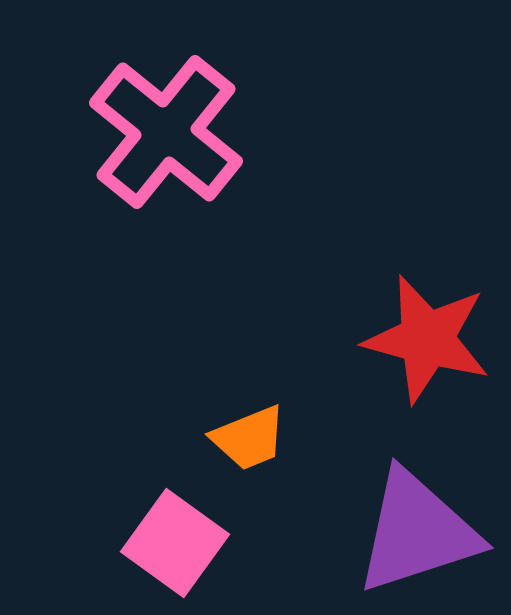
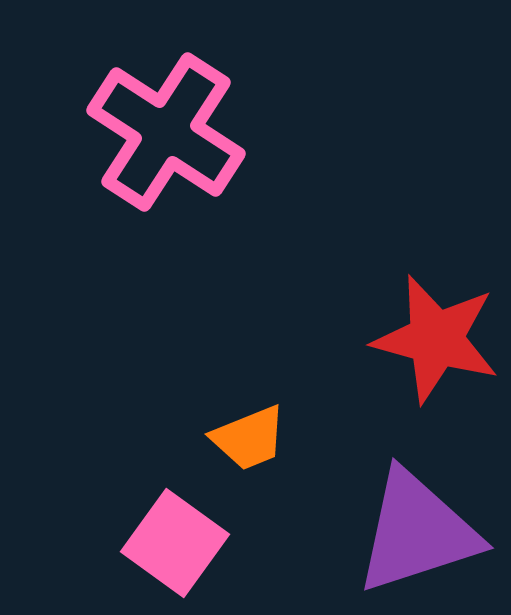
pink cross: rotated 6 degrees counterclockwise
red star: moved 9 px right
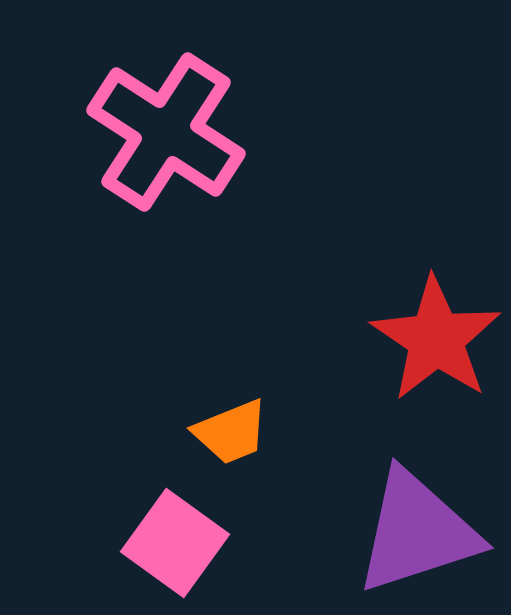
red star: rotated 19 degrees clockwise
orange trapezoid: moved 18 px left, 6 px up
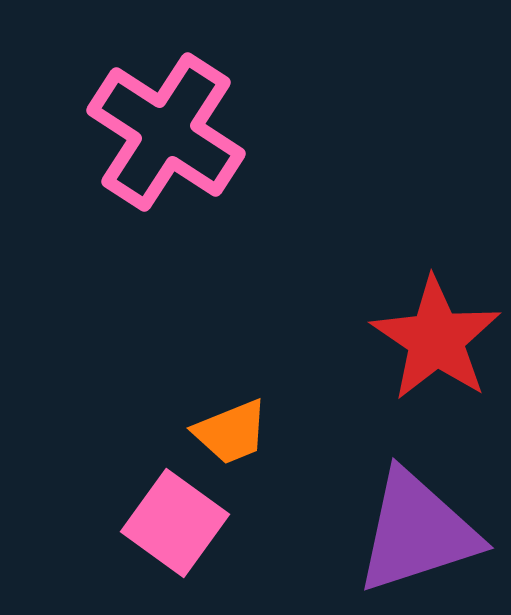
pink square: moved 20 px up
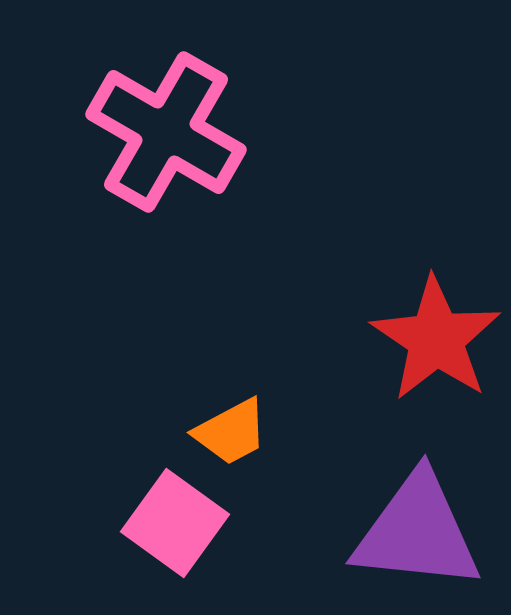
pink cross: rotated 3 degrees counterclockwise
orange trapezoid: rotated 6 degrees counterclockwise
purple triangle: rotated 24 degrees clockwise
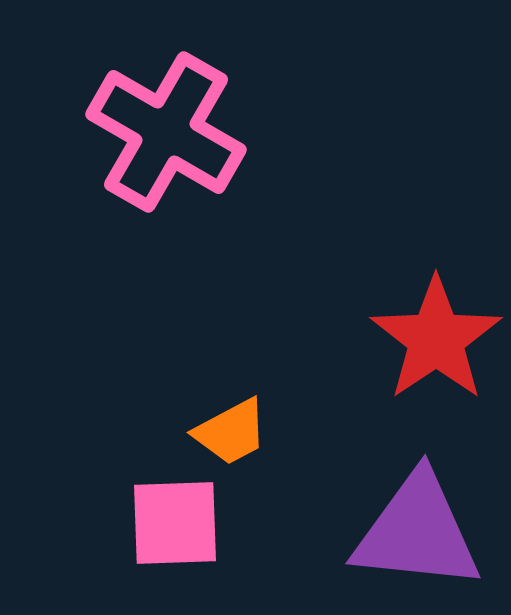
red star: rotated 4 degrees clockwise
pink square: rotated 38 degrees counterclockwise
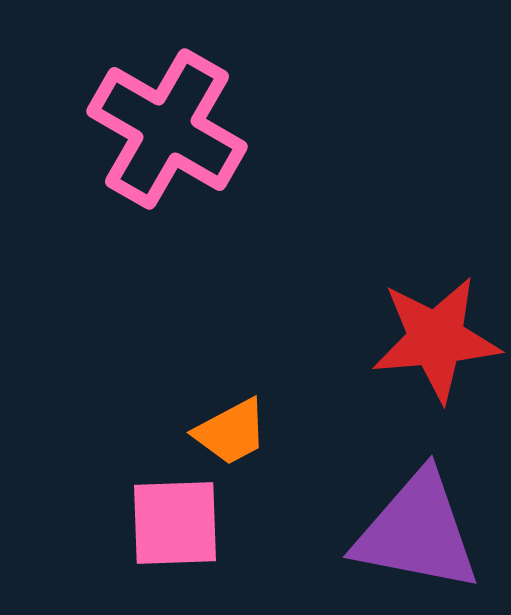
pink cross: moved 1 px right, 3 px up
red star: rotated 29 degrees clockwise
purple triangle: rotated 5 degrees clockwise
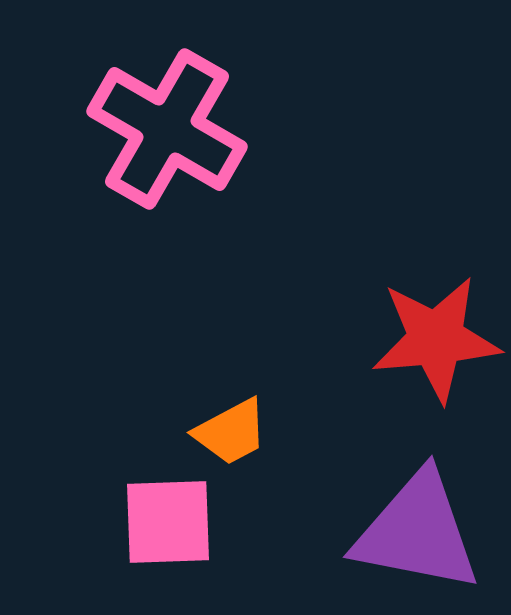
pink square: moved 7 px left, 1 px up
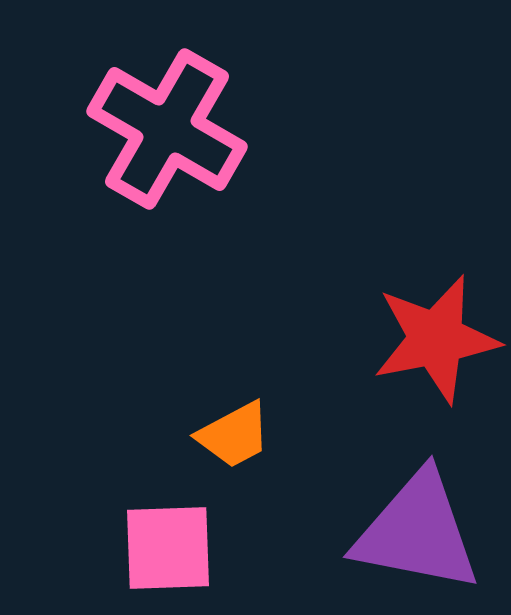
red star: rotated 6 degrees counterclockwise
orange trapezoid: moved 3 px right, 3 px down
pink square: moved 26 px down
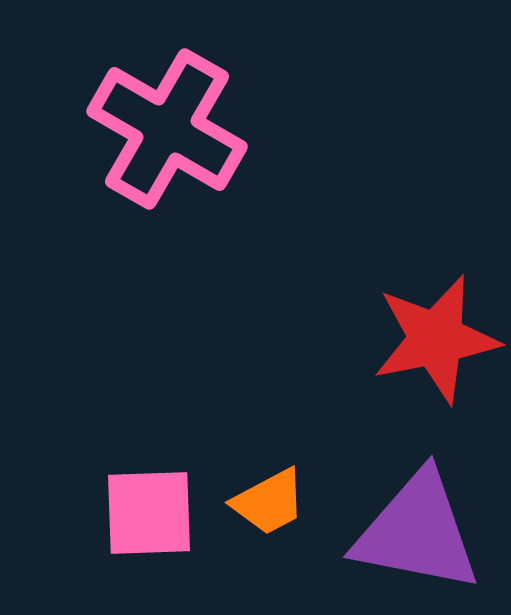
orange trapezoid: moved 35 px right, 67 px down
pink square: moved 19 px left, 35 px up
